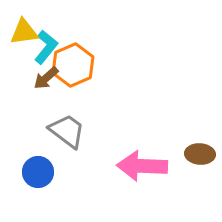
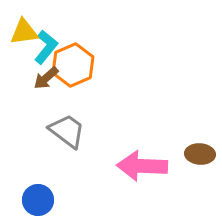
blue circle: moved 28 px down
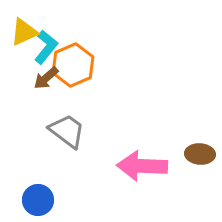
yellow triangle: rotated 16 degrees counterclockwise
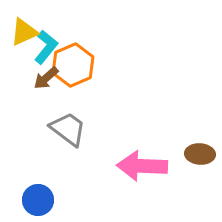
gray trapezoid: moved 1 px right, 2 px up
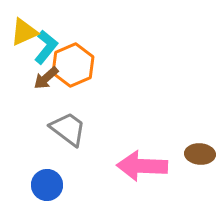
blue circle: moved 9 px right, 15 px up
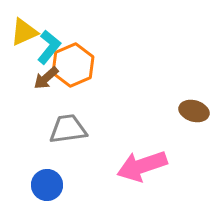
cyan L-shape: moved 3 px right
gray trapezoid: rotated 45 degrees counterclockwise
brown ellipse: moved 6 px left, 43 px up; rotated 12 degrees clockwise
pink arrow: rotated 21 degrees counterclockwise
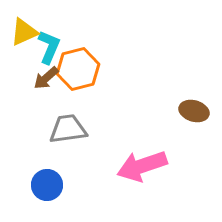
cyan L-shape: rotated 16 degrees counterclockwise
orange hexagon: moved 5 px right, 4 px down; rotated 9 degrees clockwise
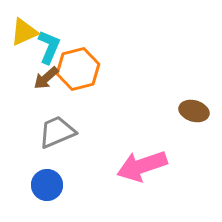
gray trapezoid: moved 11 px left, 3 px down; rotated 15 degrees counterclockwise
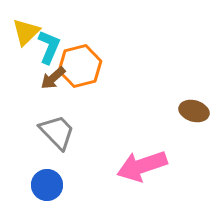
yellow triangle: moved 2 px right; rotated 20 degrees counterclockwise
orange hexagon: moved 2 px right, 3 px up
brown arrow: moved 7 px right
gray trapezoid: rotated 69 degrees clockwise
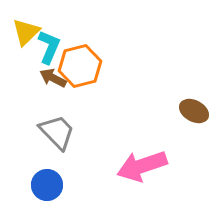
brown arrow: rotated 68 degrees clockwise
brown ellipse: rotated 12 degrees clockwise
